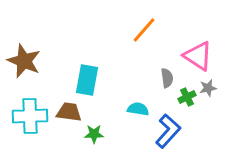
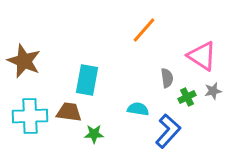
pink triangle: moved 4 px right
gray star: moved 5 px right, 3 px down
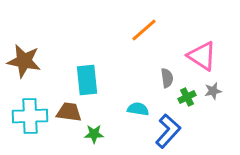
orange line: rotated 8 degrees clockwise
brown star: rotated 12 degrees counterclockwise
cyan rectangle: rotated 16 degrees counterclockwise
